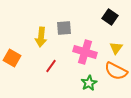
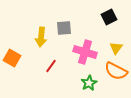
black square: moved 1 px left; rotated 28 degrees clockwise
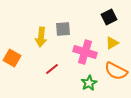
gray square: moved 1 px left, 1 px down
yellow triangle: moved 4 px left, 5 px up; rotated 24 degrees clockwise
red line: moved 1 px right, 3 px down; rotated 16 degrees clockwise
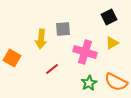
yellow arrow: moved 2 px down
orange semicircle: moved 11 px down
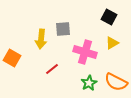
black square: rotated 35 degrees counterclockwise
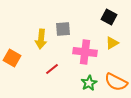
pink cross: rotated 10 degrees counterclockwise
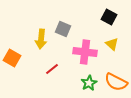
gray square: rotated 28 degrees clockwise
yellow triangle: moved 1 px down; rotated 48 degrees counterclockwise
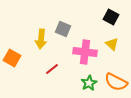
black square: moved 2 px right
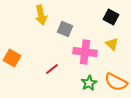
gray square: moved 2 px right
yellow arrow: moved 24 px up; rotated 18 degrees counterclockwise
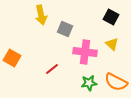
green star: rotated 21 degrees clockwise
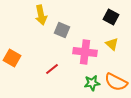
gray square: moved 3 px left, 1 px down
green star: moved 3 px right
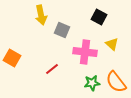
black square: moved 12 px left
orange semicircle: rotated 25 degrees clockwise
